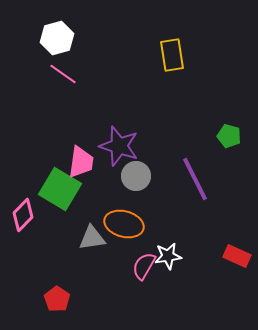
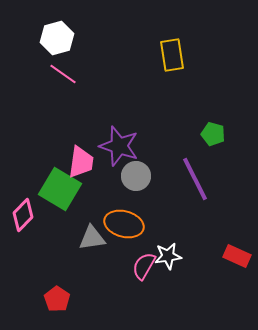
green pentagon: moved 16 px left, 2 px up
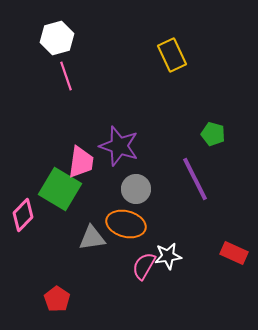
yellow rectangle: rotated 16 degrees counterclockwise
pink line: moved 3 px right, 2 px down; rotated 36 degrees clockwise
gray circle: moved 13 px down
orange ellipse: moved 2 px right
red rectangle: moved 3 px left, 3 px up
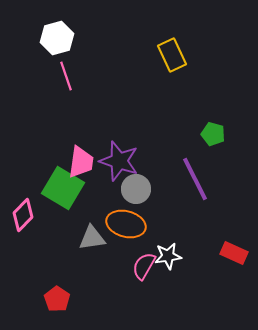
purple star: moved 15 px down
green square: moved 3 px right, 1 px up
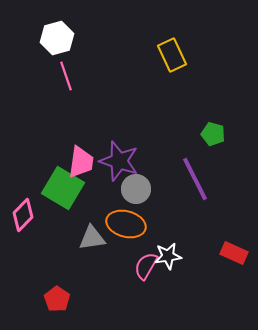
pink semicircle: moved 2 px right
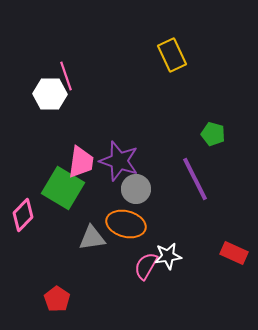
white hexagon: moved 7 px left, 56 px down; rotated 16 degrees clockwise
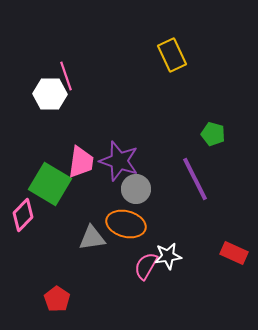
green square: moved 13 px left, 4 px up
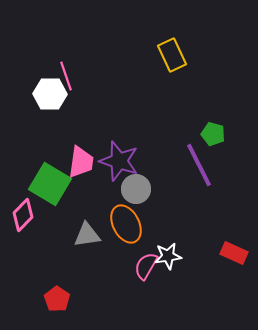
purple line: moved 4 px right, 14 px up
orange ellipse: rotated 48 degrees clockwise
gray triangle: moved 5 px left, 3 px up
